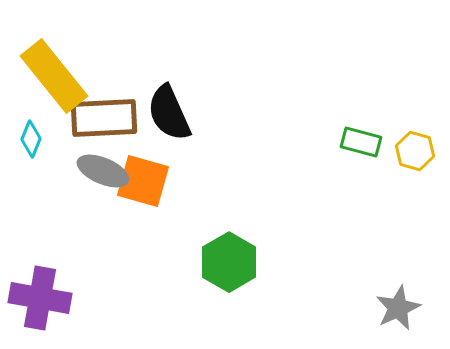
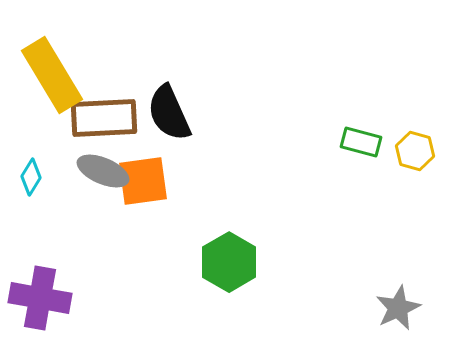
yellow rectangle: moved 2 px left, 1 px up; rotated 8 degrees clockwise
cyan diamond: moved 38 px down; rotated 9 degrees clockwise
orange square: rotated 24 degrees counterclockwise
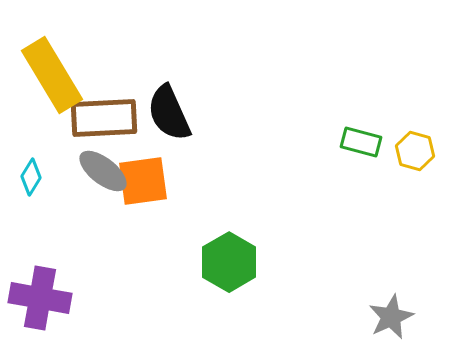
gray ellipse: rotated 15 degrees clockwise
gray star: moved 7 px left, 9 px down
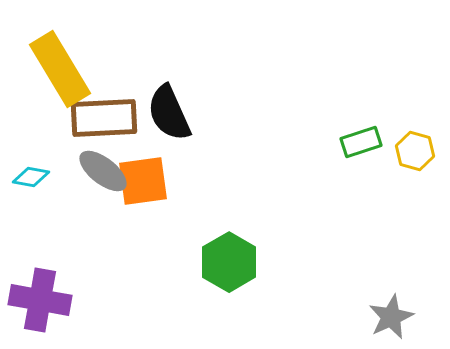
yellow rectangle: moved 8 px right, 6 px up
green rectangle: rotated 33 degrees counterclockwise
cyan diamond: rotated 69 degrees clockwise
purple cross: moved 2 px down
